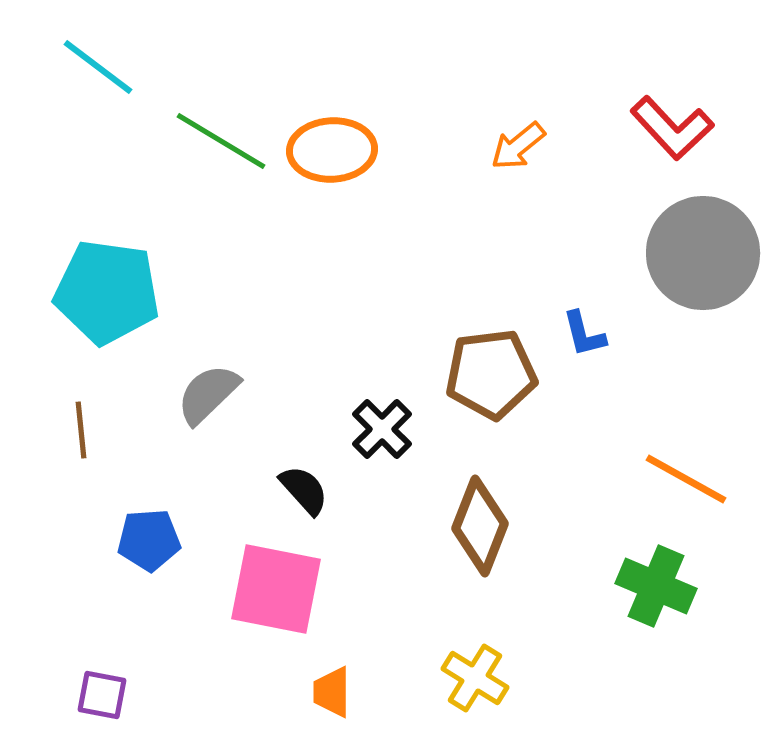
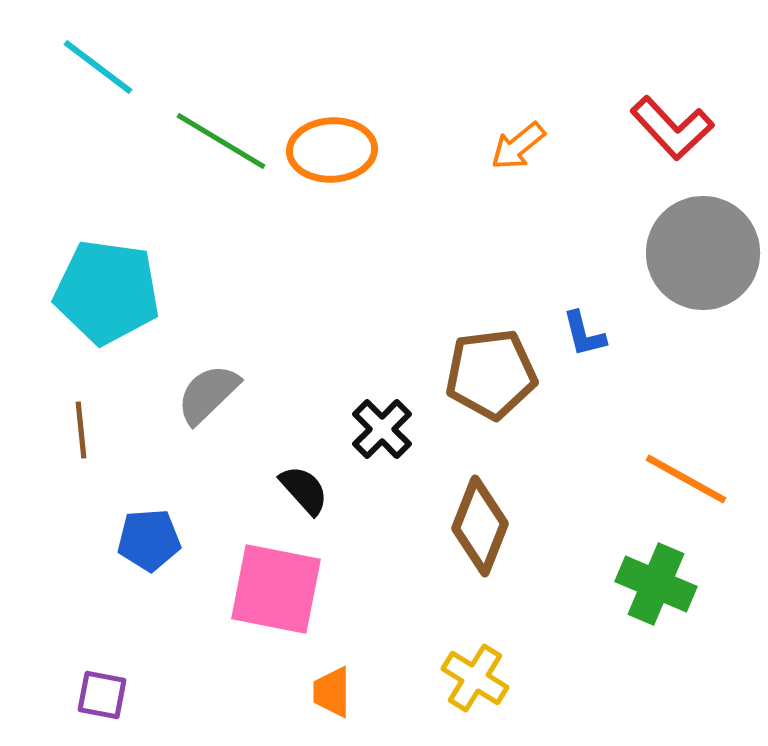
green cross: moved 2 px up
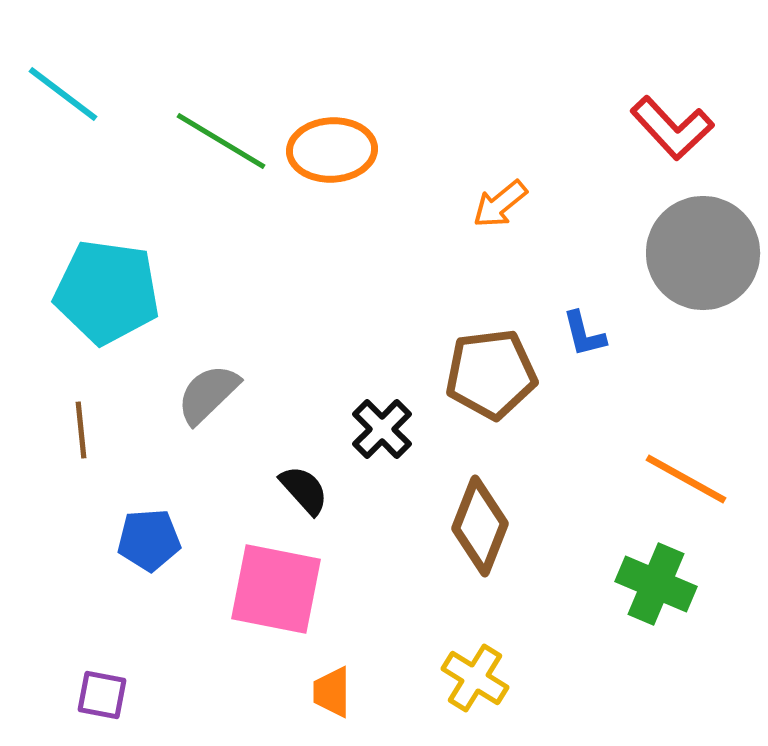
cyan line: moved 35 px left, 27 px down
orange arrow: moved 18 px left, 58 px down
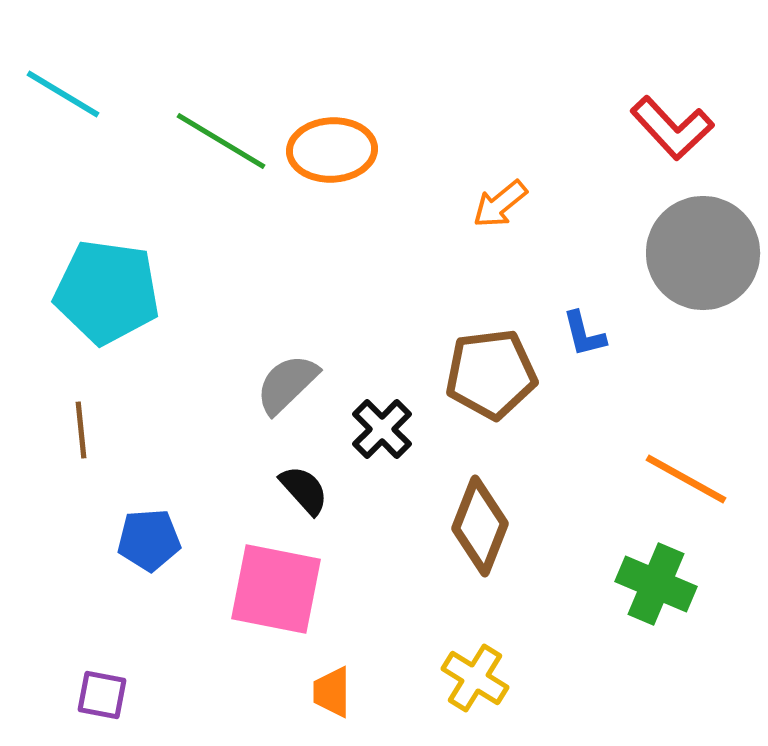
cyan line: rotated 6 degrees counterclockwise
gray semicircle: moved 79 px right, 10 px up
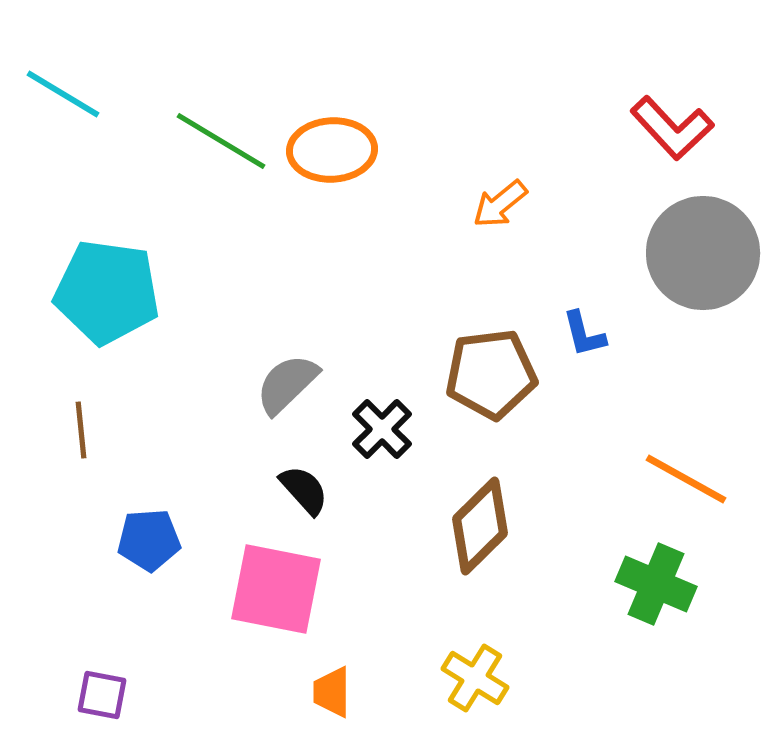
brown diamond: rotated 24 degrees clockwise
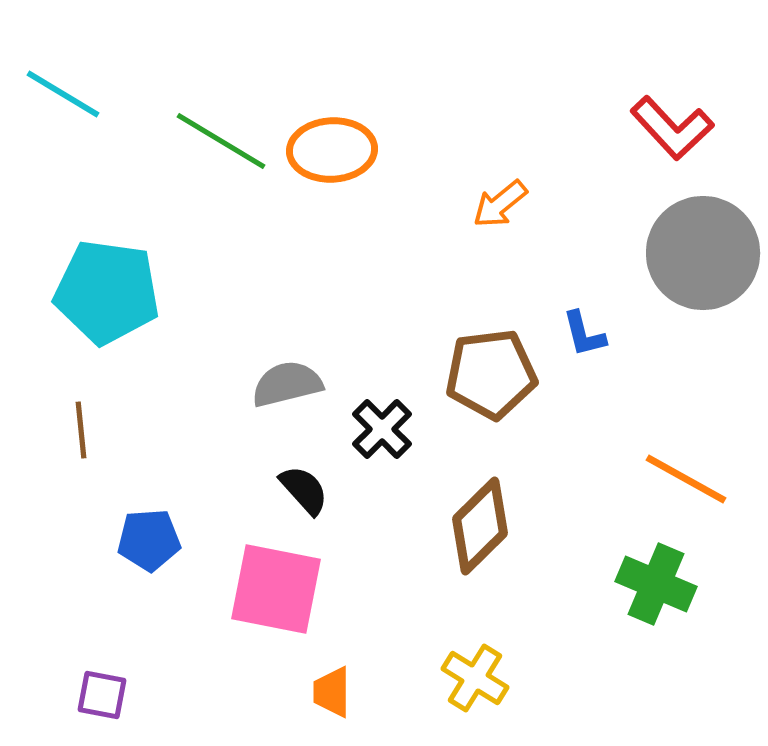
gray semicircle: rotated 30 degrees clockwise
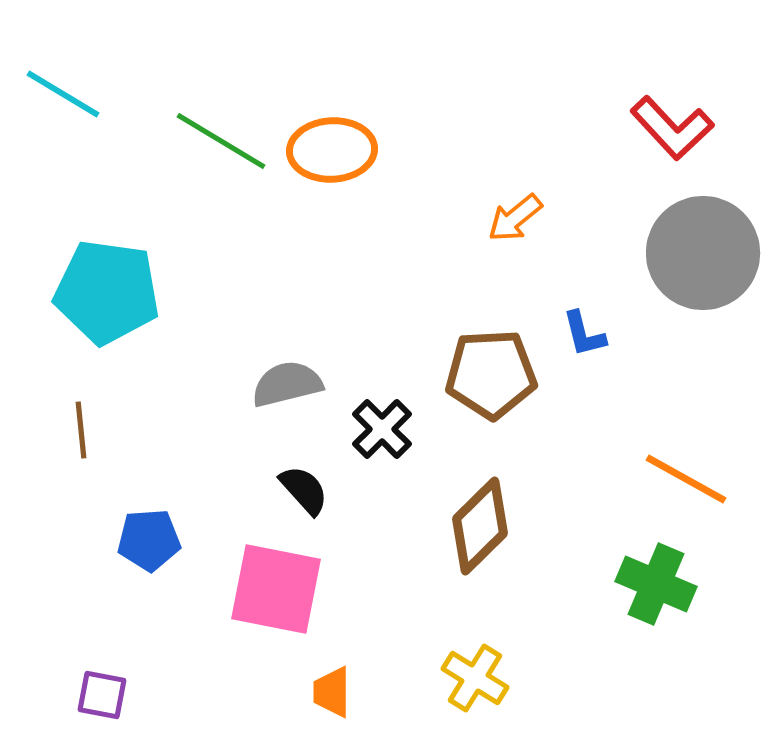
orange arrow: moved 15 px right, 14 px down
brown pentagon: rotated 4 degrees clockwise
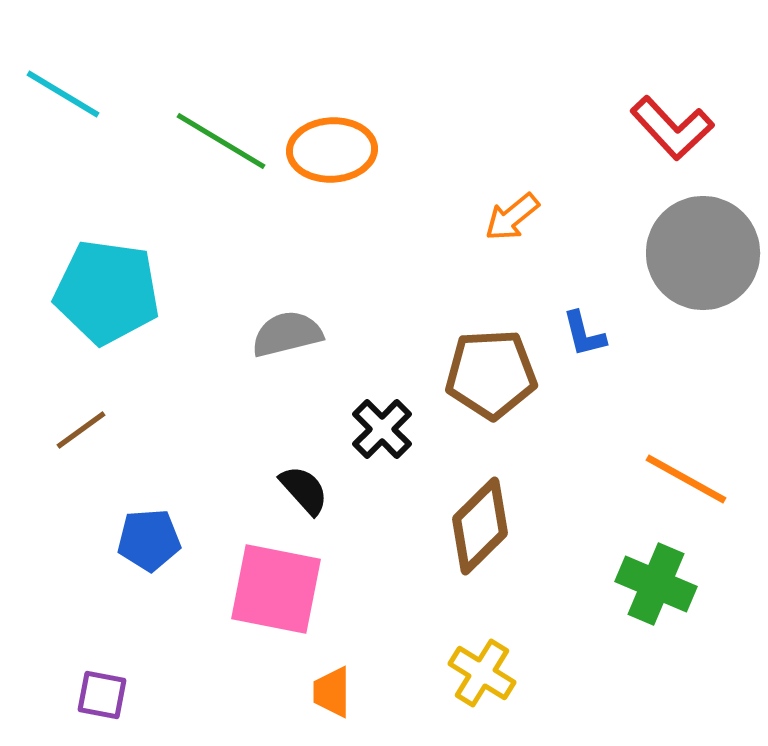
orange arrow: moved 3 px left, 1 px up
gray semicircle: moved 50 px up
brown line: rotated 60 degrees clockwise
yellow cross: moved 7 px right, 5 px up
